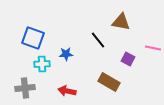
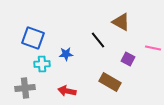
brown triangle: rotated 18 degrees clockwise
brown rectangle: moved 1 px right
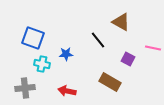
cyan cross: rotated 14 degrees clockwise
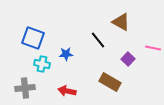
purple square: rotated 16 degrees clockwise
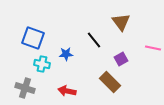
brown triangle: rotated 24 degrees clockwise
black line: moved 4 px left
purple square: moved 7 px left; rotated 16 degrees clockwise
brown rectangle: rotated 15 degrees clockwise
gray cross: rotated 24 degrees clockwise
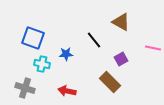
brown triangle: rotated 24 degrees counterclockwise
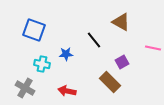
blue square: moved 1 px right, 8 px up
purple square: moved 1 px right, 3 px down
gray cross: rotated 12 degrees clockwise
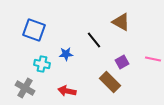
pink line: moved 11 px down
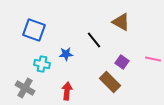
purple square: rotated 24 degrees counterclockwise
red arrow: rotated 84 degrees clockwise
